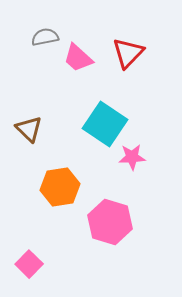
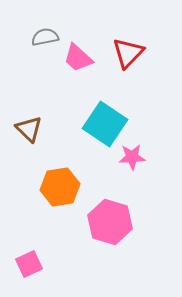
pink square: rotated 20 degrees clockwise
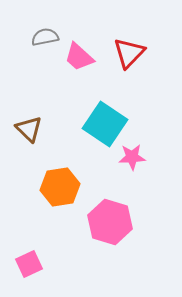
red triangle: moved 1 px right
pink trapezoid: moved 1 px right, 1 px up
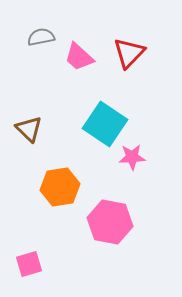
gray semicircle: moved 4 px left
pink hexagon: rotated 6 degrees counterclockwise
pink square: rotated 8 degrees clockwise
